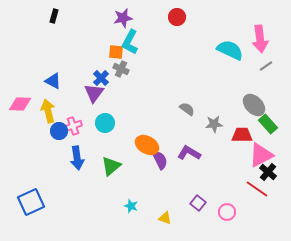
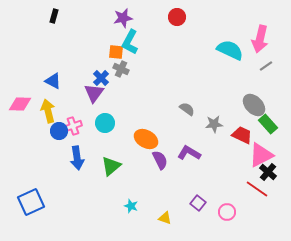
pink arrow: rotated 20 degrees clockwise
red trapezoid: rotated 25 degrees clockwise
orange ellipse: moved 1 px left, 6 px up
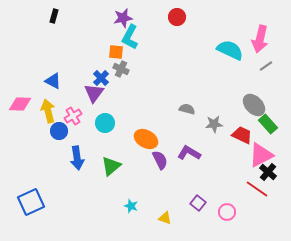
cyan L-shape: moved 5 px up
gray semicircle: rotated 21 degrees counterclockwise
pink cross: moved 10 px up; rotated 12 degrees counterclockwise
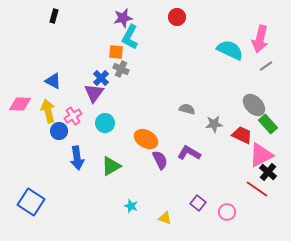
green triangle: rotated 10 degrees clockwise
blue square: rotated 32 degrees counterclockwise
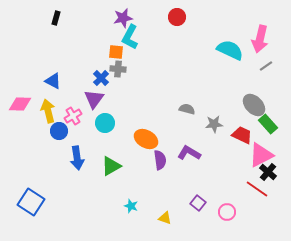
black rectangle: moved 2 px right, 2 px down
gray cross: moved 3 px left; rotated 21 degrees counterclockwise
purple triangle: moved 6 px down
purple semicircle: rotated 18 degrees clockwise
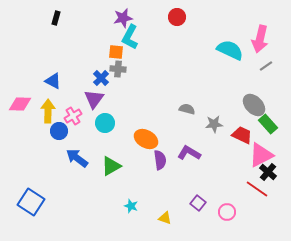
yellow arrow: rotated 15 degrees clockwise
blue arrow: rotated 135 degrees clockwise
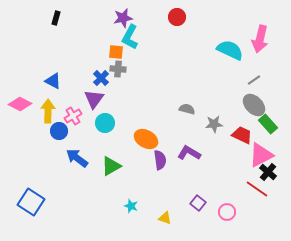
gray line: moved 12 px left, 14 px down
pink diamond: rotated 25 degrees clockwise
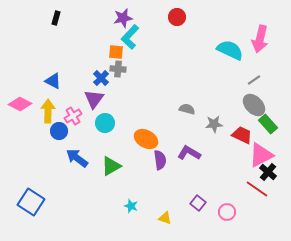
cyan L-shape: rotated 15 degrees clockwise
